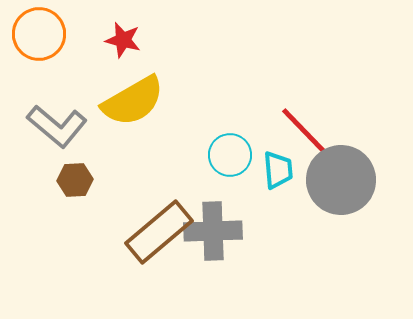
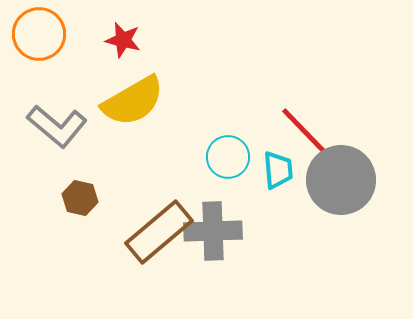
cyan circle: moved 2 px left, 2 px down
brown hexagon: moved 5 px right, 18 px down; rotated 16 degrees clockwise
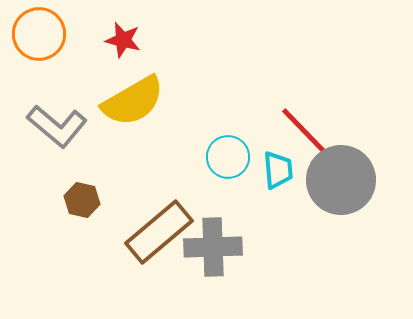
brown hexagon: moved 2 px right, 2 px down
gray cross: moved 16 px down
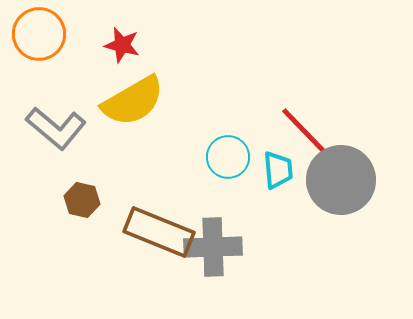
red star: moved 1 px left, 5 px down
gray L-shape: moved 1 px left, 2 px down
brown rectangle: rotated 62 degrees clockwise
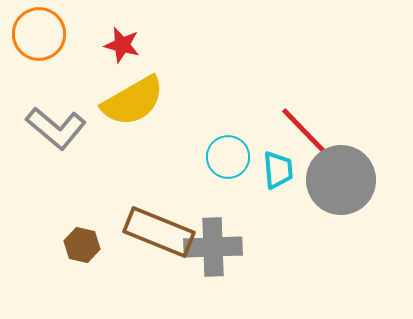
brown hexagon: moved 45 px down
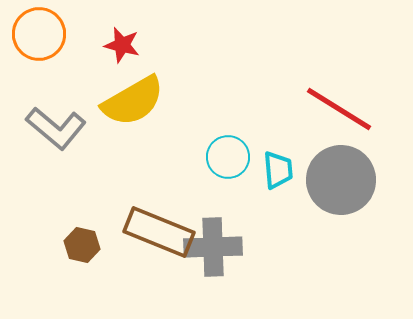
red line: moved 30 px right, 27 px up; rotated 14 degrees counterclockwise
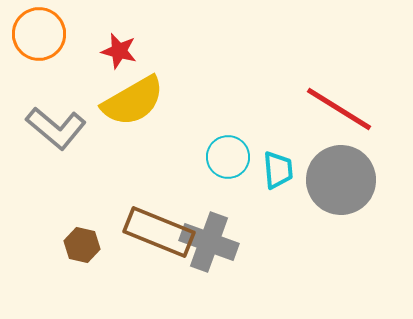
red star: moved 3 px left, 6 px down
gray cross: moved 4 px left, 5 px up; rotated 22 degrees clockwise
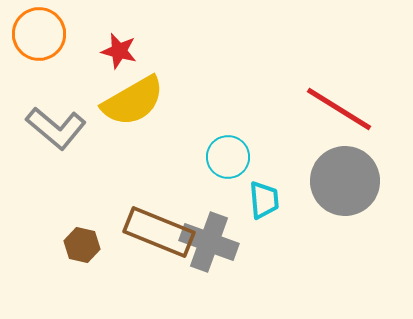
cyan trapezoid: moved 14 px left, 30 px down
gray circle: moved 4 px right, 1 px down
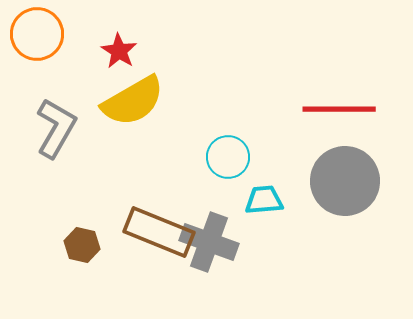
orange circle: moved 2 px left
red star: rotated 18 degrees clockwise
red line: rotated 32 degrees counterclockwise
gray L-shape: rotated 100 degrees counterclockwise
cyan trapezoid: rotated 90 degrees counterclockwise
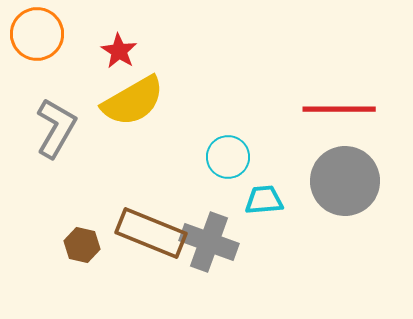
brown rectangle: moved 8 px left, 1 px down
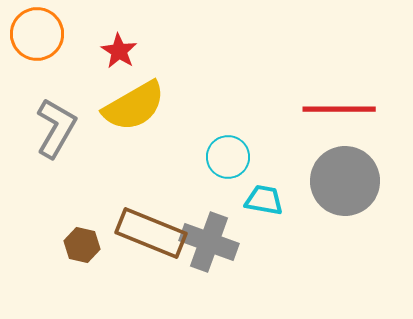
yellow semicircle: moved 1 px right, 5 px down
cyan trapezoid: rotated 15 degrees clockwise
